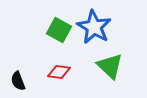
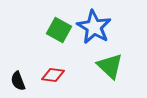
red diamond: moved 6 px left, 3 px down
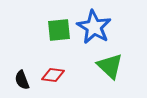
green square: rotated 35 degrees counterclockwise
black semicircle: moved 4 px right, 1 px up
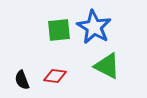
green triangle: moved 3 px left; rotated 16 degrees counterclockwise
red diamond: moved 2 px right, 1 px down
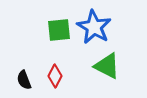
red diamond: rotated 70 degrees counterclockwise
black semicircle: moved 2 px right
